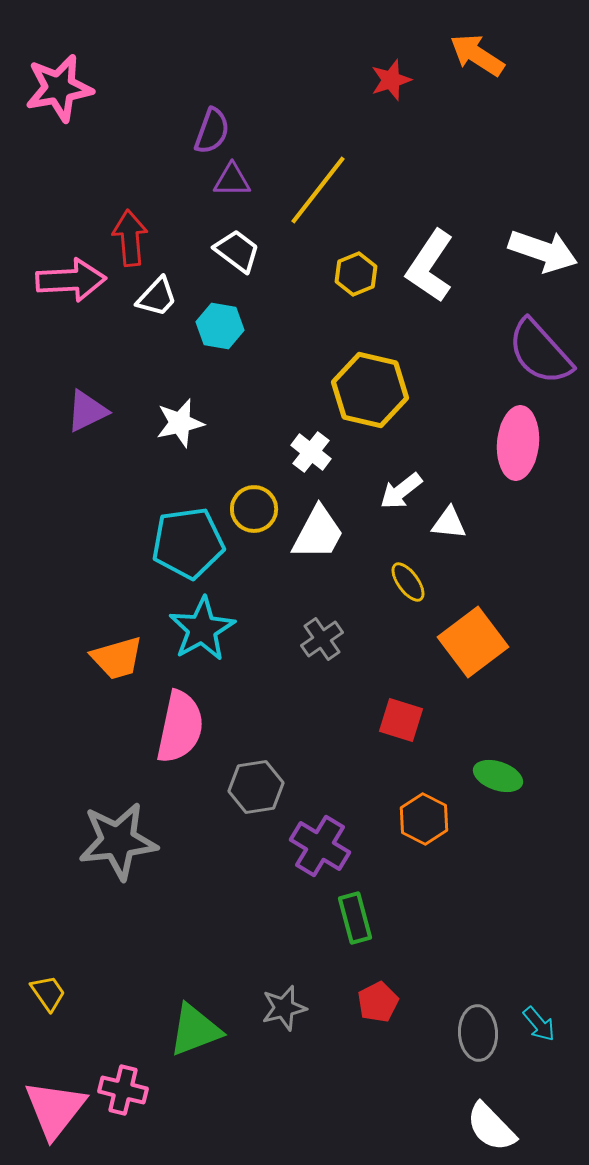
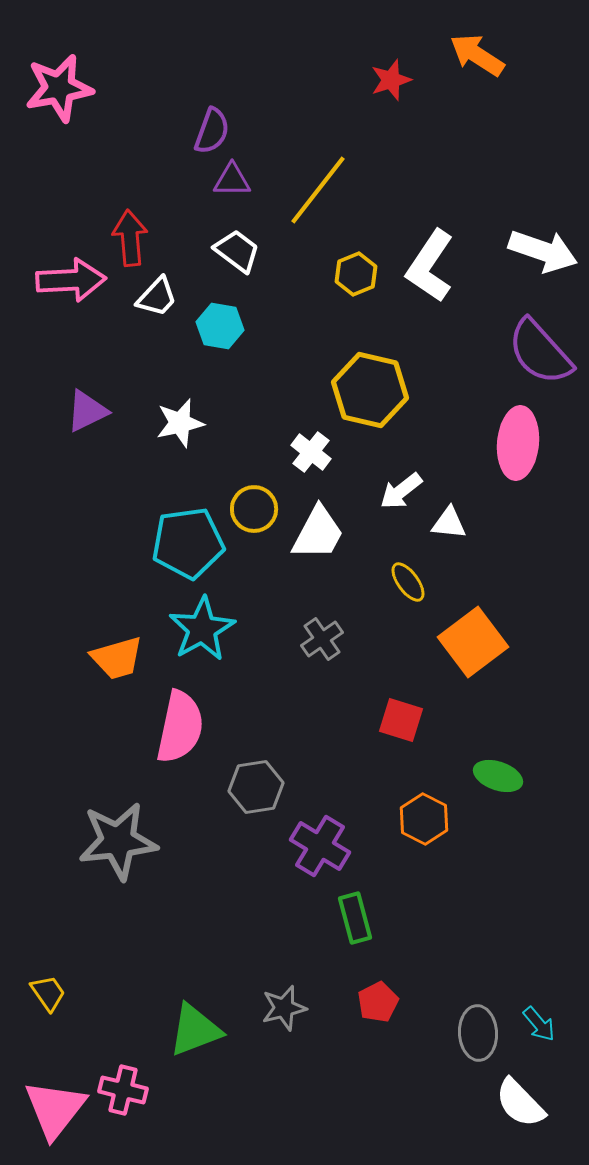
white semicircle at (491, 1127): moved 29 px right, 24 px up
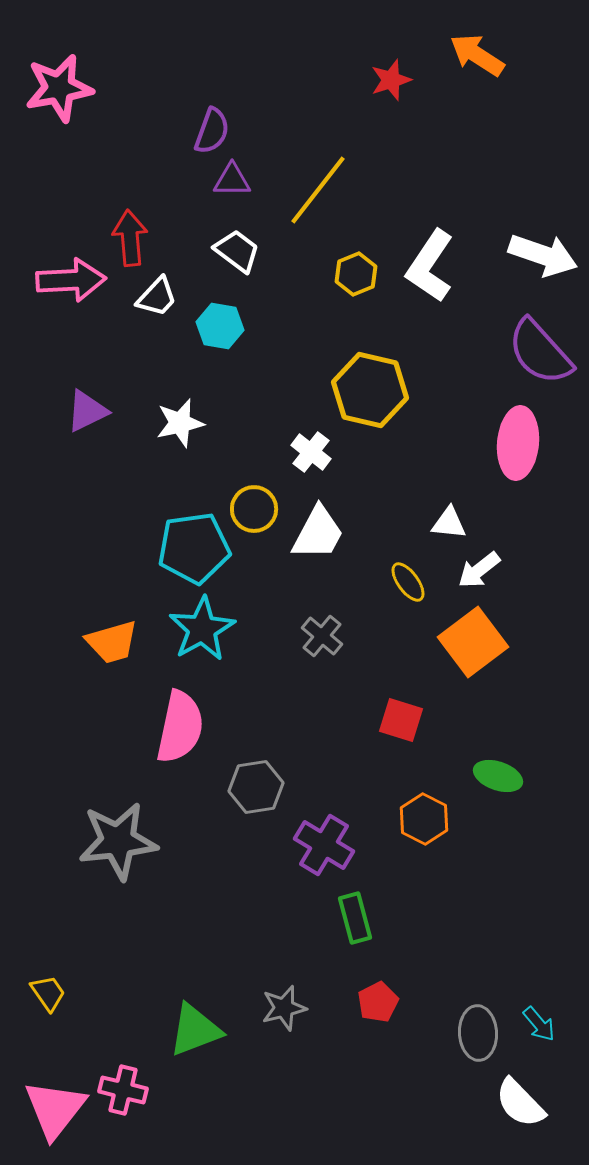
white arrow at (543, 251): moved 4 px down
white arrow at (401, 491): moved 78 px right, 79 px down
cyan pentagon at (188, 543): moved 6 px right, 5 px down
gray cross at (322, 639): moved 3 px up; rotated 15 degrees counterclockwise
orange trapezoid at (117, 658): moved 5 px left, 16 px up
purple cross at (320, 846): moved 4 px right, 1 px up
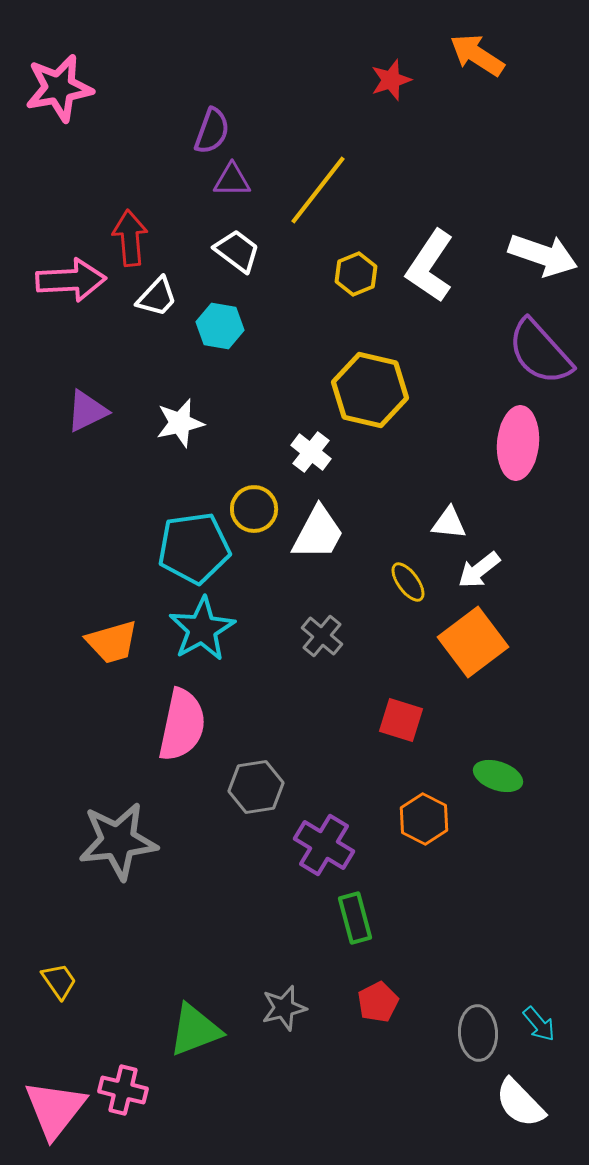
pink semicircle at (180, 727): moved 2 px right, 2 px up
yellow trapezoid at (48, 993): moved 11 px right, 12 px up
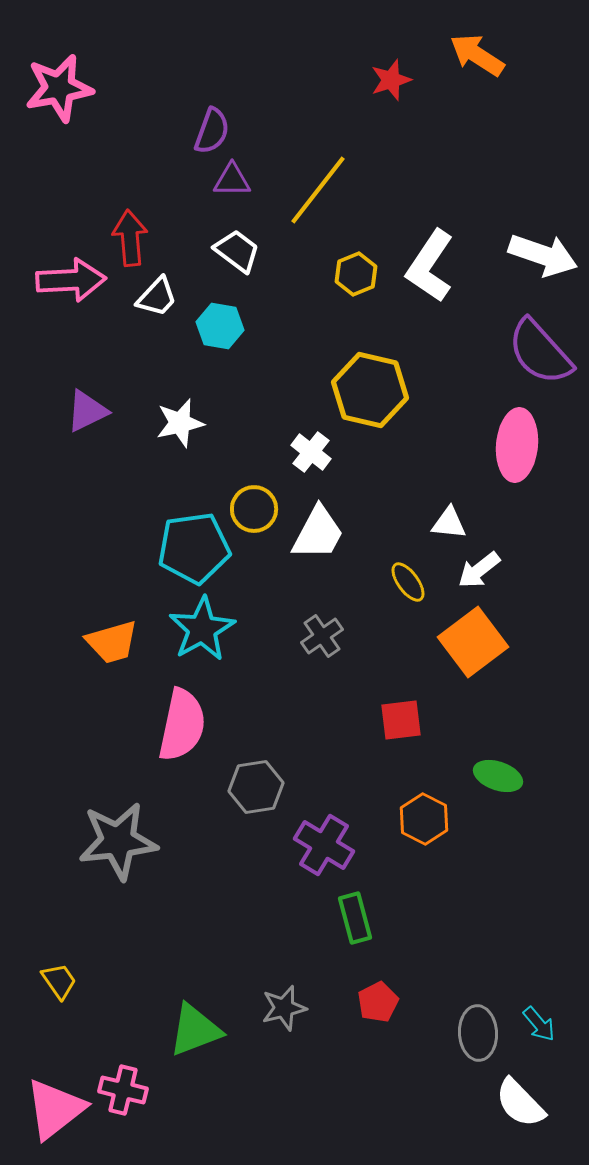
pink ellipse at (518, 443): moved 1 px left, 2 px down
gray cross at (322, 636): rotated 15 degrees clockwise
red square at (401, 720): rotated 24 degrees counterclockwise
pink triangle at (55, 1109): rotated 14 degrees clockwise
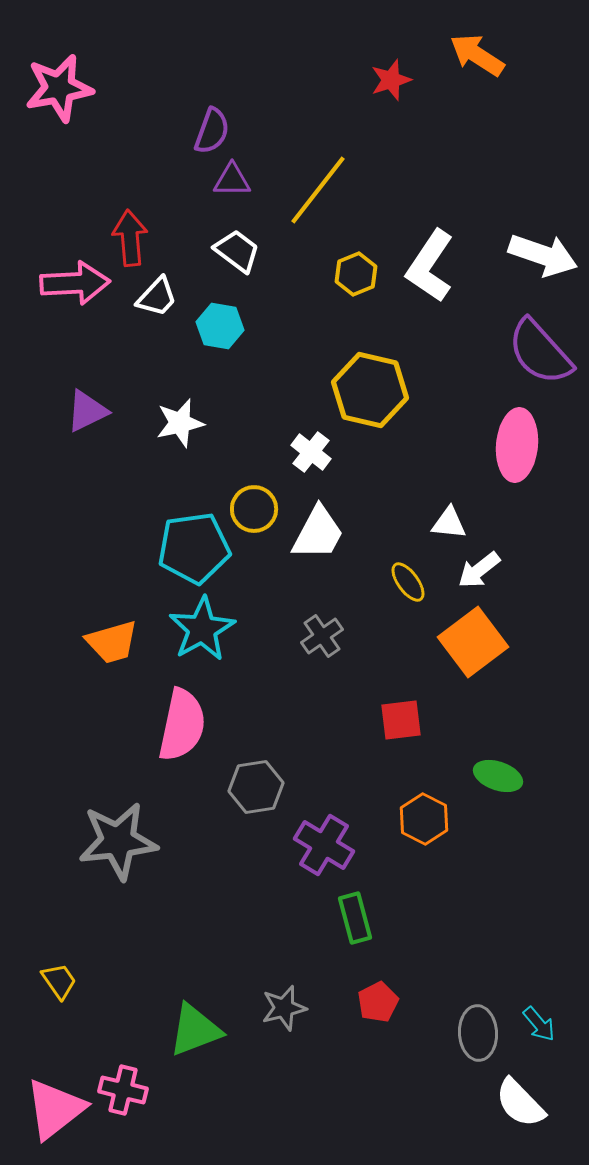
pink arrow at (71, 280): moved 4 px right, 3 px down
